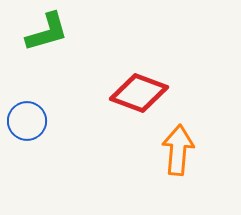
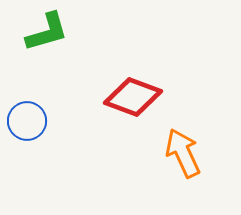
red diamond: moved 6 px left, 4 px down
orange arrow: moved 5 px right, 3 px down; rotated 30 degrees counterclockwise
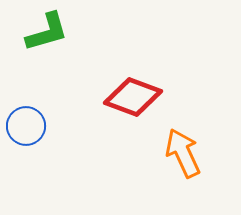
blue circle: moved 1 px left, 5 px down
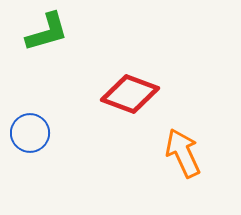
red diamond: moved 3 px left, 3 px up
blue circle: moved 4 px right, 7 px down
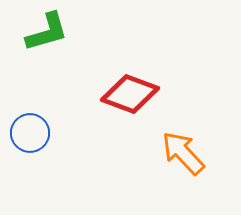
orange arrow: rotated 18 degrees counterclockwise
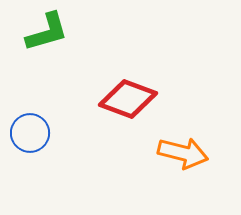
red diamond: moved 2 px left, 5 px down
orange arrow: rotated 147 degrees clockwise
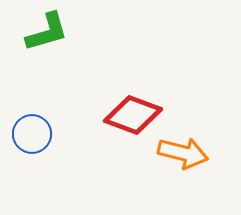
red diamond: moved 5 px right, 16 px down
blue circle: moved 2 px right, 1 px down
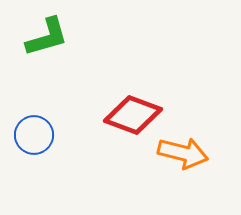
green L-shape: moved 5 px down
blue circle: moved 2 px right, 1 px down
